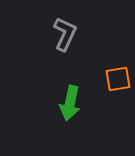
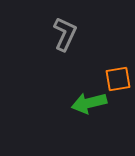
green arrow: moved 19 px right; rotated 64 degrees clockwise
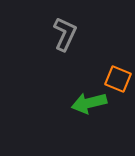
orange square: rotated 32 degrees clockwise
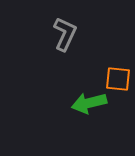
orange square: rotated 16 degrees counterclockwise
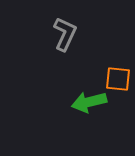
green arrow: moved 1 px up
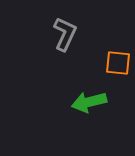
orange square: moved 16 px up
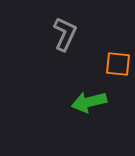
orange square: moved 1 px down
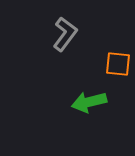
gray L-shape: rotated 12 degrees clockwise
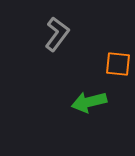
gray L-shape: moved 8 px left
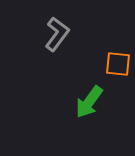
green arrow: rotated 40 degrees counterclockwise
